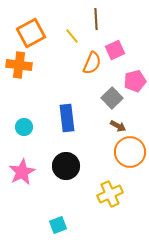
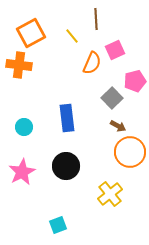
yellow cross: rotated 15 degrees counterclockwise
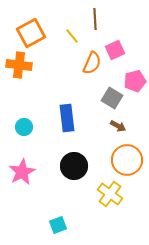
brown line: moved 1 px left
gray square: rotated 15 degrees counterclockwise
orange circle: moved 3 px left, 8 px down
black circle: moved 8 px right
yellow cross: rotated 15 degrees counterclockwise
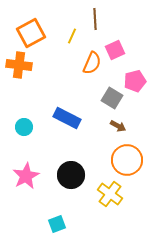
yellow line: rotated 63 degrees clockwise
blue rectangle: rotated 56 degrees counterclockwise
black circle: moved 3 px left, 9 px down
pink star: moved 4 px right, 4 px down
cyan square: moved 1 px left, 1 px up
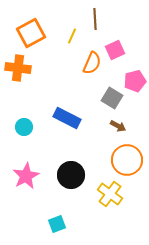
orange cross: moved 1 px left, 3 px down
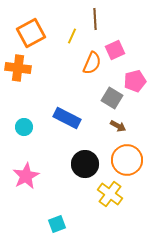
black circle: moved 14 px right, 11 px up
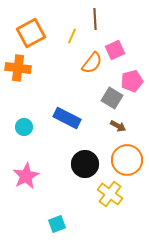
orange semicircle: rotated 15 degrees clockwise
pink pentagon: moved 3 px left
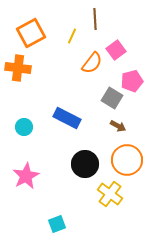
pink square: moved 1 px right; rotated 12 degrees counterclockwise
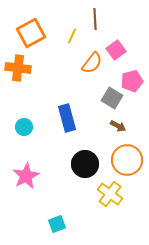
blue rectangle: rotated 48 degrees clockwise
